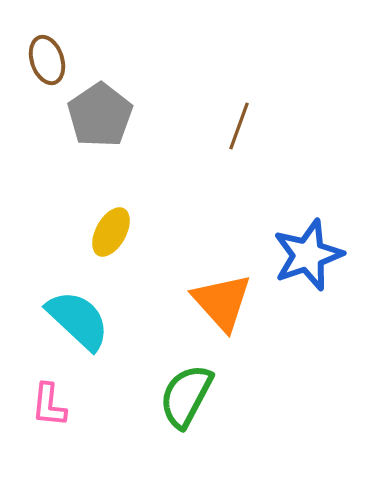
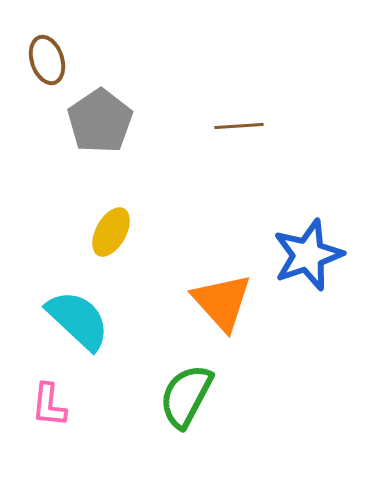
gray pentagon: moved 6 px down
brown line: rotated 66 degrees clockwise
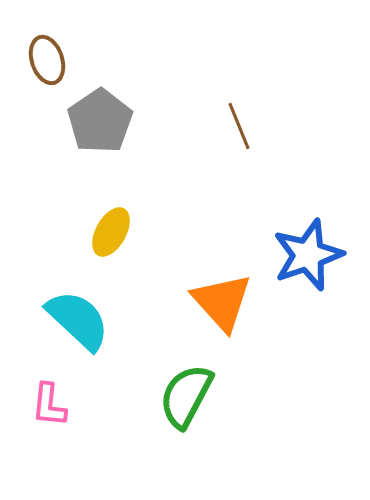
brown line: rotated 72 degrees clockwise
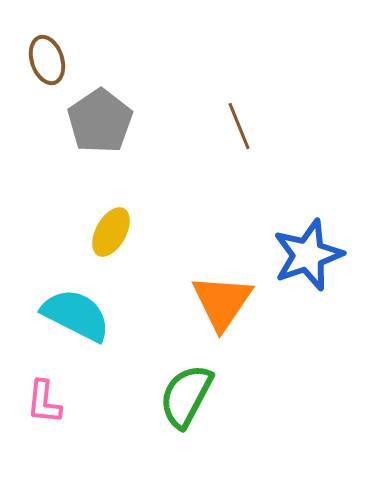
orange triangle: rotated 16 degrees clockwise
cyan semicircle: moved 2 px left, 5 px up; rotated 16 degrees counterclockwise
pink L-shape: moved 5 px left, 3 px up
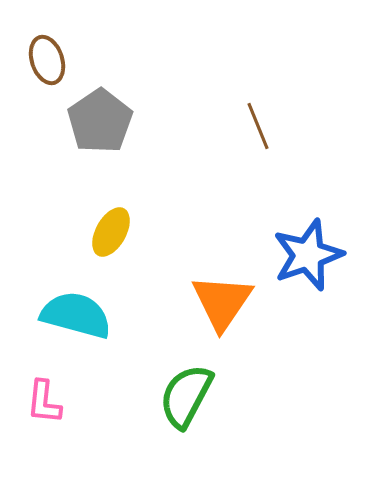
brown line: moved 19 px right
cyan semicircle: rotated 12 degrees counterclockwise
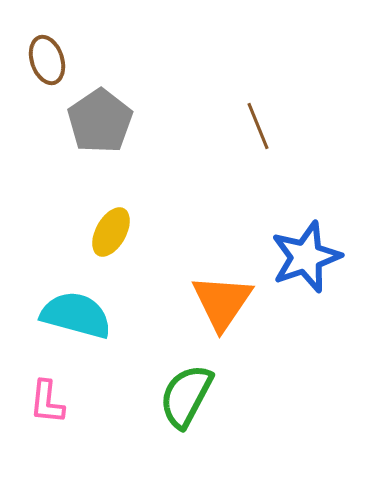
blue star: moved 2 px left, 2 px down
pink L-shape: moved 3 px right
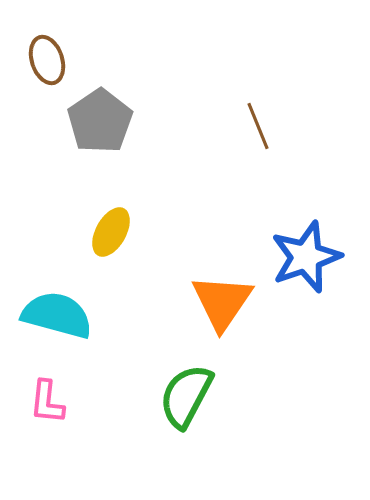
cyan semicircle: moved 19 px left
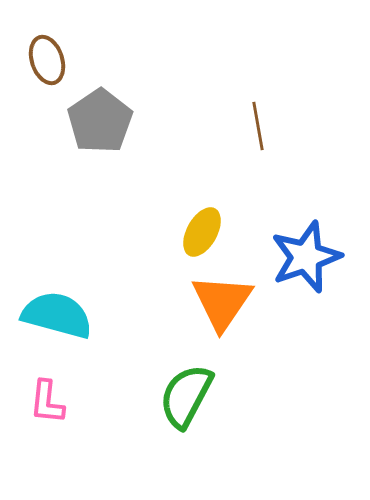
brown line: rotated 12 degrees clockwise
yellow ellipse: moved 91 px right
